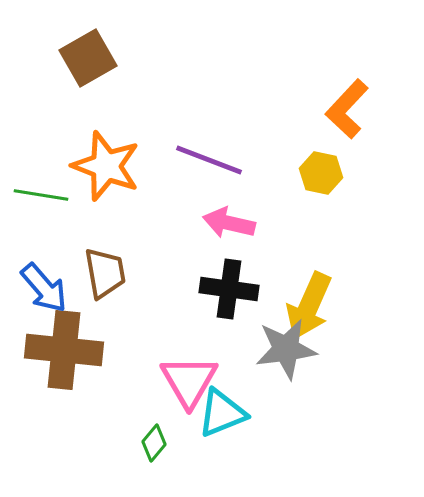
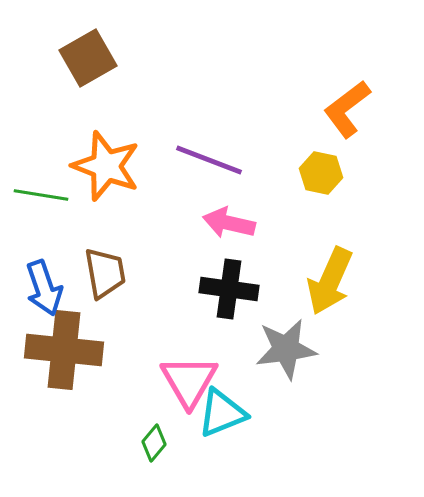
orange L-shape: rotated 10 degrees clockwise
blue arrow: rotated 22 degrees clockwise
yellow arrow: moved 21 px right, 25 px up
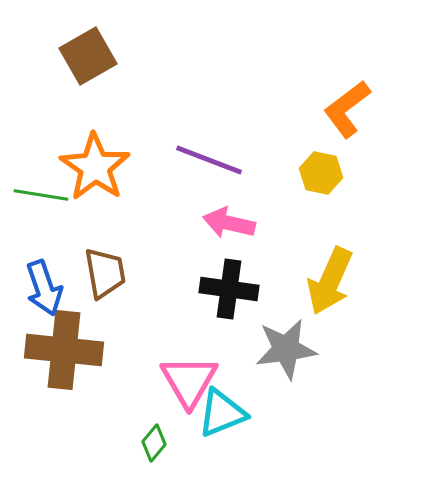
brown square: moved 2 px up
orange star: moved 11 px left, 1 px down; rotated 14 degrees clockwise
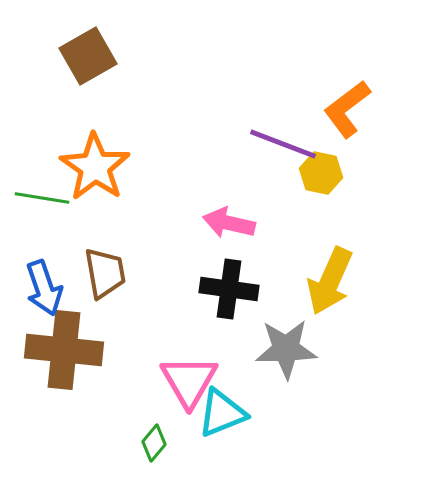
purple line: moved 74 px right, 16 px up
green line: moved 1 px right, 3 px down
gray star: rotated 6 degrees clockwise
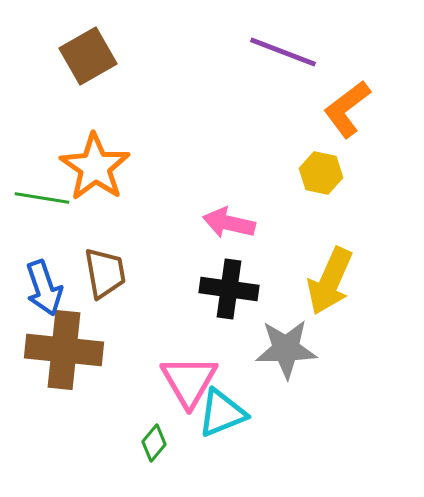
purple line: moved 92 px up
